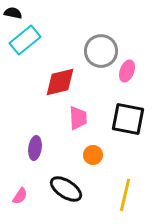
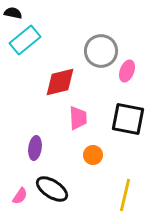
black ellipse: moved 14 px left
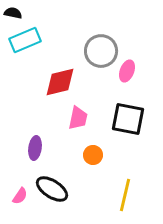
cyan rectangle: rotated 16 degrees clockwise
pink trapezoid: rotated 15 degrees clockwise
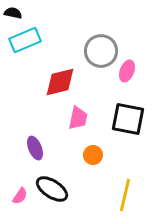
purple ellipse: rotated 30 degrees counterclockwise
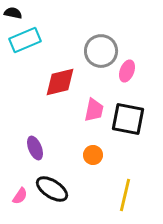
pink trapezoid: moved 16 px right, 8 px up
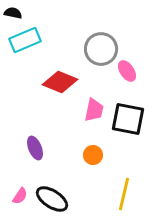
gray circle: moved 2 px up
pink ellipse: rotated 55 degrees counterclockwise
red diamond: rotated 36 degrees clockwise
black ellipse: moved 10 px down
yellow line: moved 1 px left, 1 px up
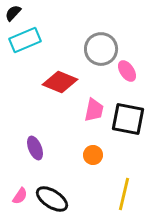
black semicircle: rotated 60 degrees counterclockwise
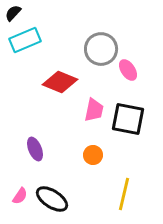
pink ellipse: moved 1 px right, 1 px up
purple ellipse: moved 1 px down
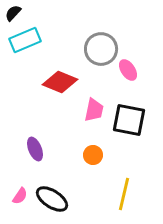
black square: moved 1 px right, 1 px down
